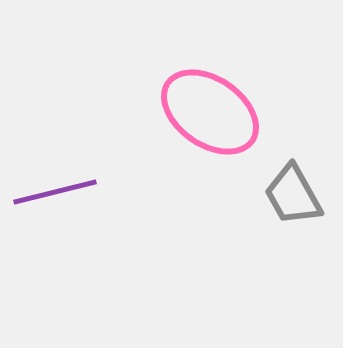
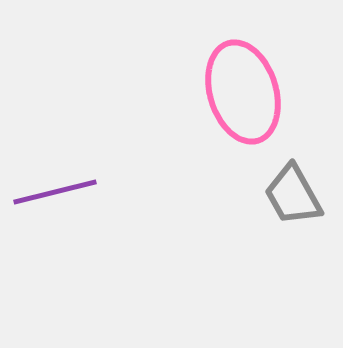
pink ellipse: moved 33 px right, 20 px up; rotated 38 degrees clockwise
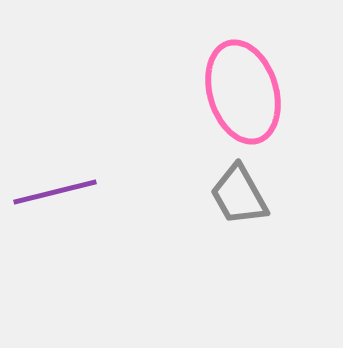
gray trapezoid: moved 54 px left
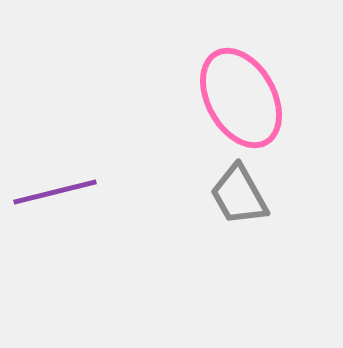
pink ellipse: moved 2 px left, 6 px down; rotated 12 degrees counterclockwise
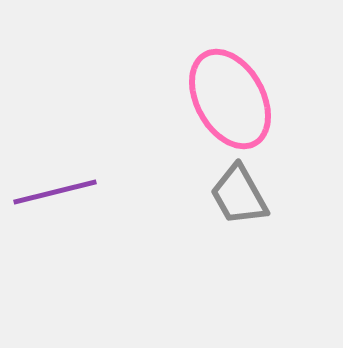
pink ellipse: moved 11 px left, 1 px down
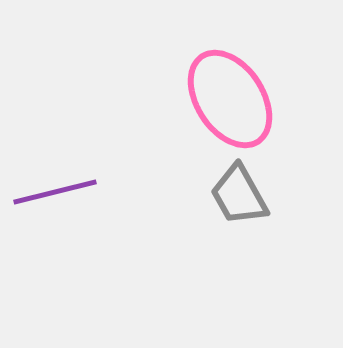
pink ellipse: rotated 4 degrees counterclockwise
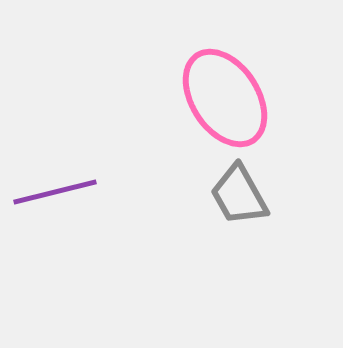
pink ellipse: moved 5 px left, 1 px up
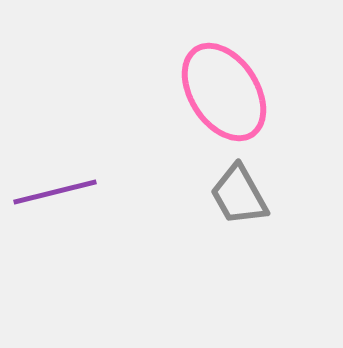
pink ellipse: moved 1 px left, 6 px up
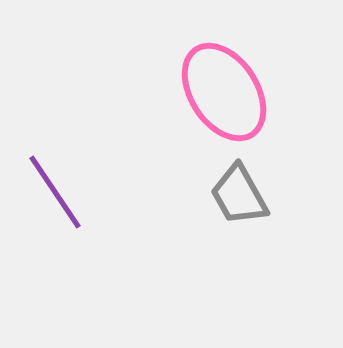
purple line: rotated 70 degrees clockwise
